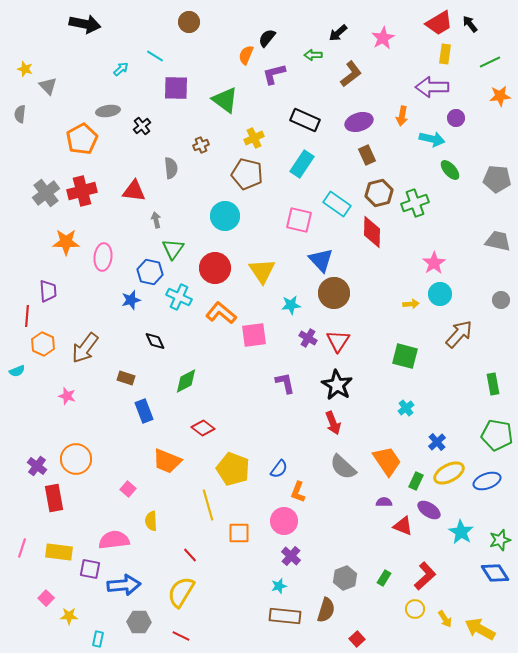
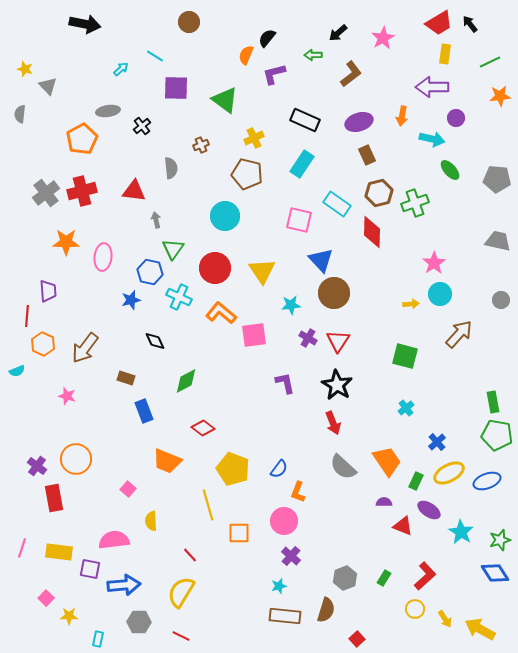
green rectangle at (493, 384): moved 18 px down
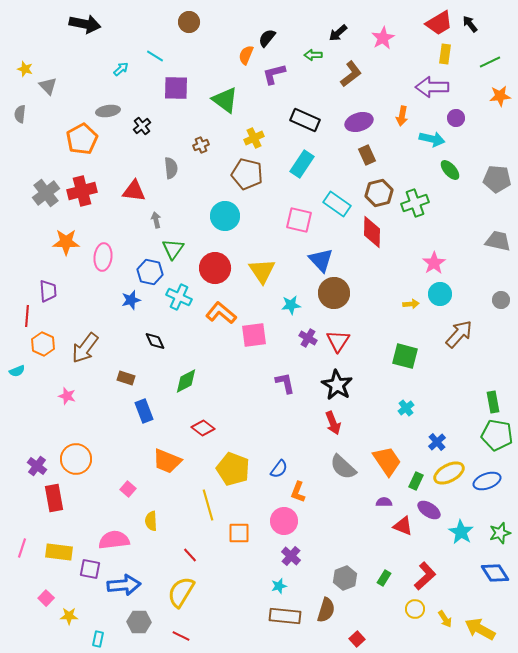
green star at (500, 540): moved 7 px up
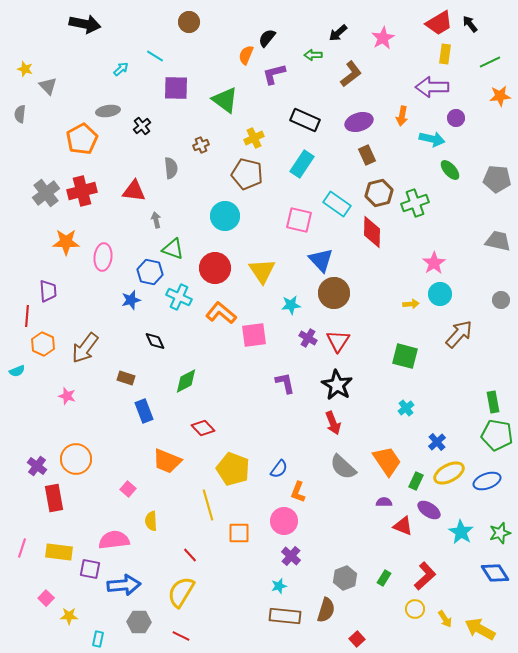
green triangle at (173, 249): rotated 45 degrees counterclockwise
red diamond at (203, 428): rotated 10 degrees clockwise
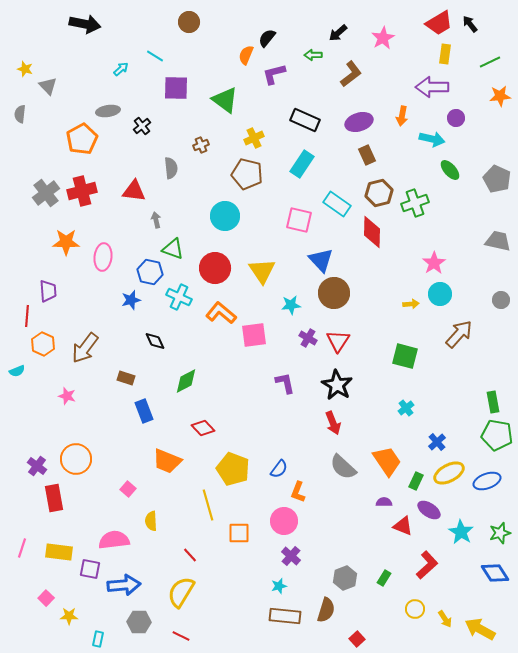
gray pentagon at (497, 179): rotated 20 degrees clockwise
red L-shape at (425, 576): moved 2 px right, 11 px up
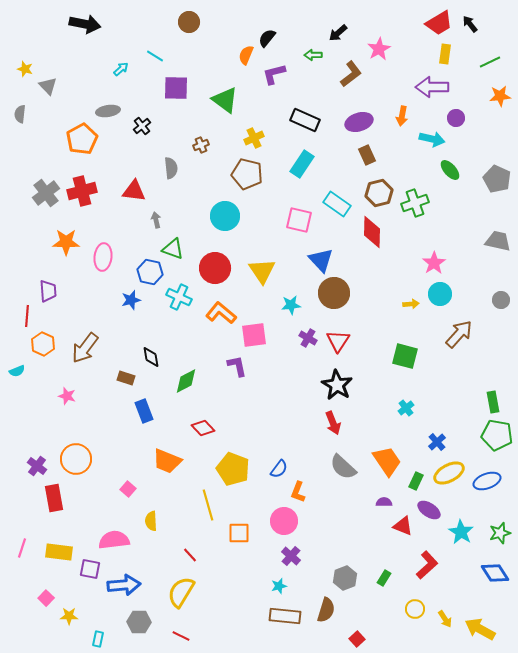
pink star at (383, 38): moved 4 px left, 11 px down
black diamond at (155, 341): moved 4 px left, 16 px down; rotated 15 degrees clockwise
purple L-shape at (285, 383): moved 48 px left, 17 px up
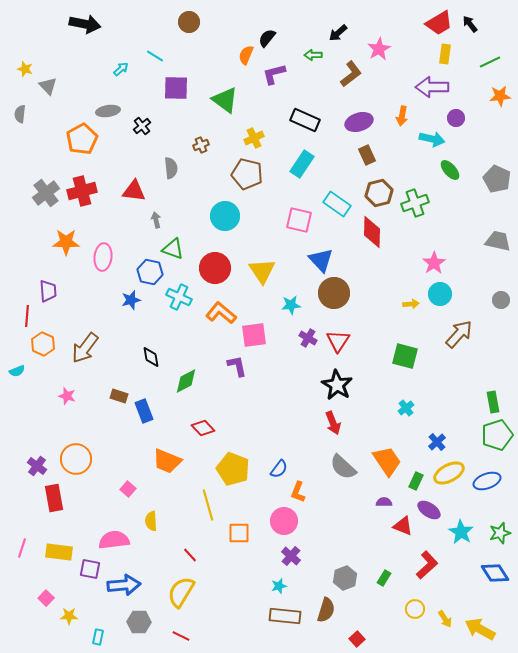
brown rectangle at (126, 378): moved 7 px left, 18 px down
green pentagon at (497, 435): rotated 28 degrees counterclockwise
cyan rectangle at (98, 639): moved 2 px up
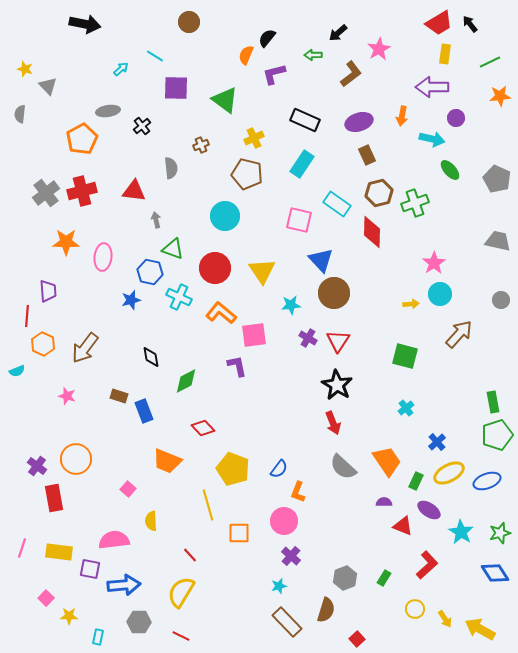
brown rectangle at (285, 616): moved 2 px right, 6 px down; rotated 40 degrees clockwise
